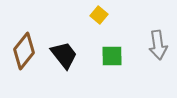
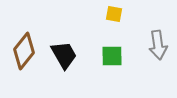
yellow square: moved 15 px right, 1 px up; rotated 30 degrees counterclockwise
black trapezoid: rotated 8 degrees clockwise
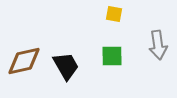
brown diamond: moved 10 px down; rotated 39 degrees clockwise
black trapezoid: moved 2 px right, 11 px down
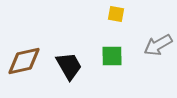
yellow square: moved 2 px right
gray arrow: rotated 68 degrees clockwise
black trapezoid: moved 3 px right
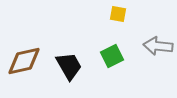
yellow square: moved 2 px right
gray arrow: moved 1 px down; rotated 36 degrees clockwise
green square: rotated 25 degrees counterclockwise
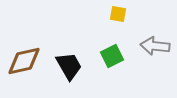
gray arrow: moved 3 px left
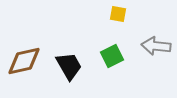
gray arrow: moved 1 px right
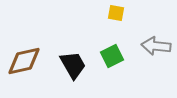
yellow square: moved 2 px left, 1 px up
black trapezoid: moved 4 px right, 1 px up
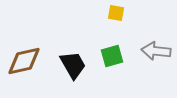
gray arrow: moved 5 px down
green square: rotated 10 degrees clockwise
